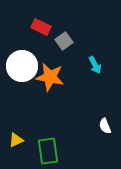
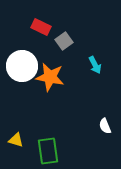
yellow triangle: rotated 42 degrees clockwise
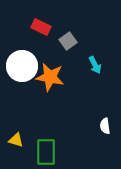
gray square: moved 4 px right
white semicircle: rotated 14 degrees clockwise
green rectangle: moved 2 px left, 1 px down; rotated 8 degrees clockwise
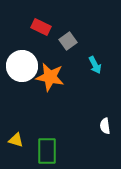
green rectangle: moved 1 px right, 1 px up
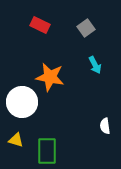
red rectangle: moved 1 px left, 2 px up
gray square: moved 18 px right, 13 px up
white circle: moved 36 px down
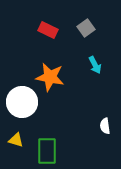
red rectangle: moved 8 px right, 5 px down
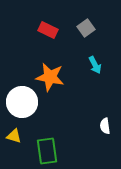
yellow triangle: moved 2 px left, 4 px up
green rectangle: rotated 8 degrees counterclockwise
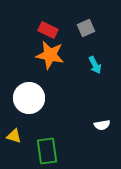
gray square: rotated 12 degrees clockwise
orange star: moved 22 px up
white circle: moved 7 px right, 4 px up
white semicircle: moved 3 px left, 1 px up; rotated 91 degrees counterclockwise
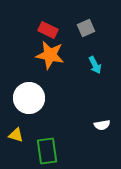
yellow triangle: moved 2 px right, 1 px up
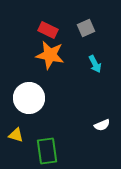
cyan arrow: moved 1 px up
white semicircle: rotated 14 degrees counterclockwise
